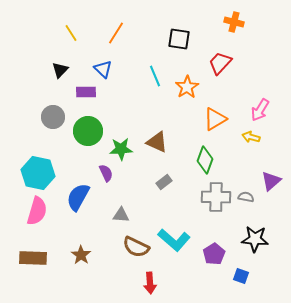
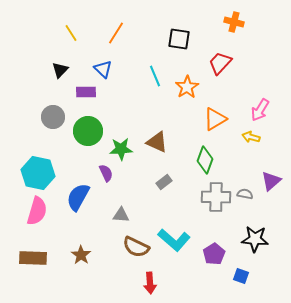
gray semicircle: moved 1 px left, 3 px up
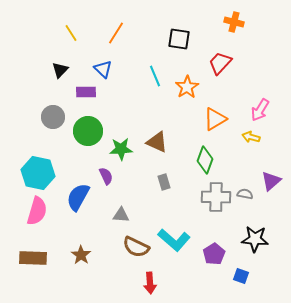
purple semicircle: moved 3 px down
gray rectangle: rotated 70 degrees counterclockwise
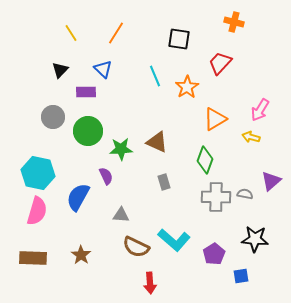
blue square: rotated 28 degrees counterclockwise
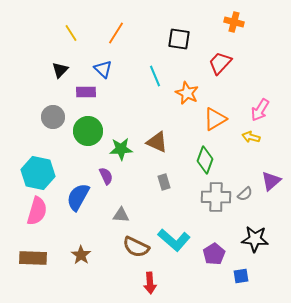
orange star: moved 6 px down; rotated 15 degrees counterclockwise
gray semicircle: rotated 126 degrees clockwise
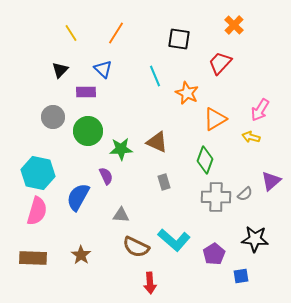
orange cross: moved 3 px down; rotated 30 degrees clockwise
